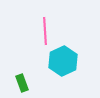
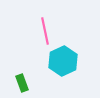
pink line: rotated 8 degrees counterclockwise
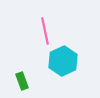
green rectangle: moved 2 px up
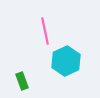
cyan hexagon: moved 3 px right
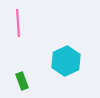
pink line: moved 27 px left, 8 px up; rotated 8 degrees clockwise
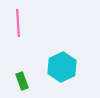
cyan hexagon: moved 4 px left, 6 px down
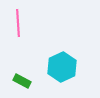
green rectangle: rotated 42 degrees counterclockwise
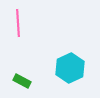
cyan hexagon: moved 8 px right, 1 px down
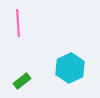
green rectangle: rotated 66 degrees counterclockwise
